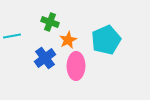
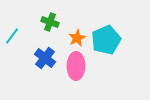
cyan line: rotated 42 degrees counterclockwise
orange star: moved 9 px right, 2 px up
blue cross: rotated 15 degrees counterclockwise
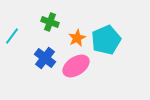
pink ellipse: rotated 56 degrees clockwise
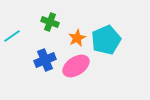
cyan line: rotated 18 degrees clockwise
blue cross: moved 2 px down; rotated 30 degrees clockwise
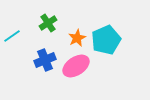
green cross: moved 2 px left, 1 px down; rotated 36 degrees clockwise
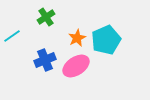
green cross: moved 2 px left, 6 px up
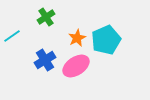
blue cross: rotated 10 degrees counterclockwise
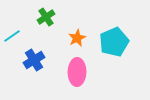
cyan pentagon: moved 8 px right, 2 px down
blue cross: moved 11 px left
pink ellipse: moved 1 px right, 6 px down; rotated 56 degrees counterclockwise
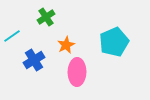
orange star: moved 11 px left, 7 px down
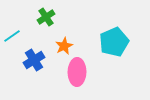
orange star: moved 2 px left, 1 px down
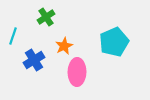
cyan line: moved 1 px right; rotated 36 degrees counterclockwise
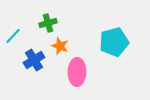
green cross: moved 2 px right, 6 px down; rotated 18 degrees clockwise
cyan line: rotated 24 degrees clockwise
cyan pentagon: rotated 8 degrees clockwise
orange star: moved 4 px left; rotated 24 degrees counterclockwise
